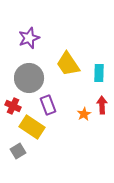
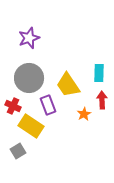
yellow trapezoid: moved 21 px down
red arrow: moved 5 px up
yellow rectangle: moved 1 px left, 1 px up
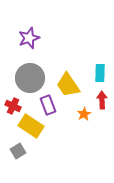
cyan rectangle: moved 1 px right
gray circle: moved 1 px right
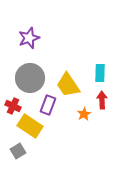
purple rectangle: rotated 42 degrees clockwise
yellow rectangle: moved 1 px left
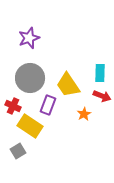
red arrow: moved 4 px up; rotated 114 degrees clockwise
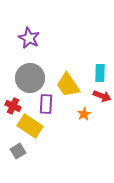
purple star: rotated 25 degrees counterclockwise
purple rectangle: moved 2 px left, 1 px up; rotated 18 degrees counterclockwise
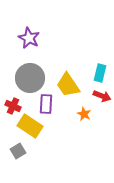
cyan rectangle: rotated 12 degrees clockwise
orange star: rotated 16 degrees counterclockwise
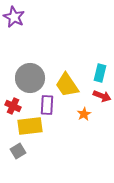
purple star: moved 15 px left, 21 px up
yellow trapezoid: moved 1 px left
purple rectangle: moved 1 px right, 1 px down
orange star: rotated 16 degrees clockwise
yellow rectangle: rotated 40 degrees counterclockwise
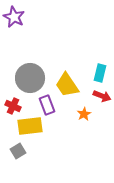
purple rectangle: rotated 24 degrees counterclockwise
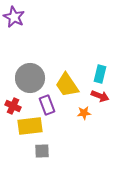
cyan rectangle: moved 1 px down
red arrow: moved 2 px left
orange star: moved 1 px up; rotated 24 degrees clockwise
gray square: moved 24 px right; rotated 28 degrees clockwise
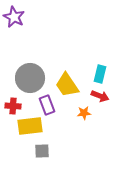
red cross: rotated 21 degrees counterclockwise
